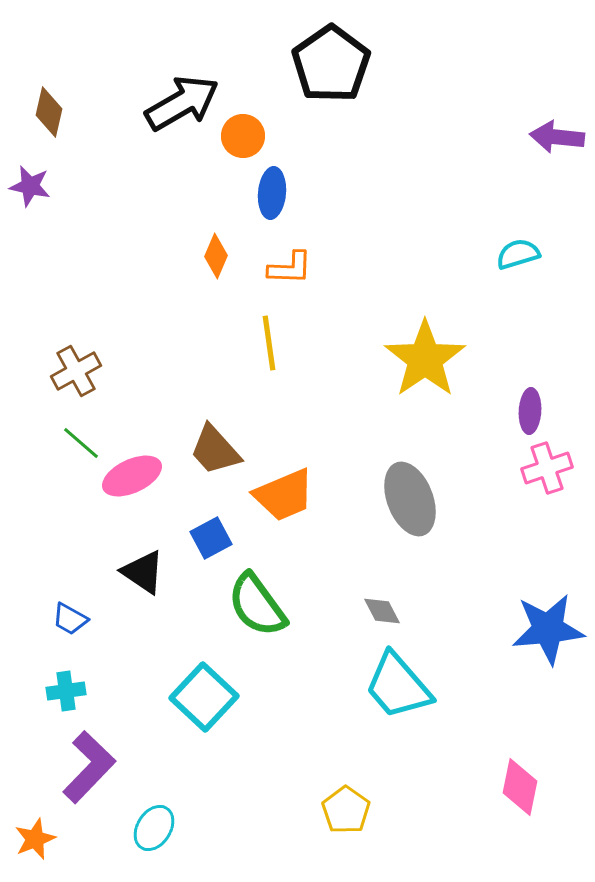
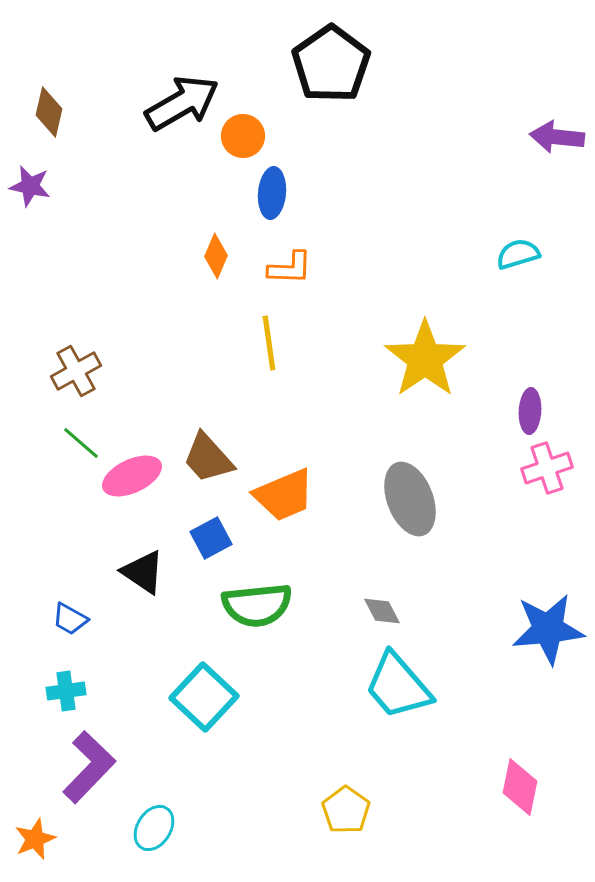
brown trapezoid: moved 7 px left, 8 px down
green semicircle: rotated 60 degrees counterclockwise
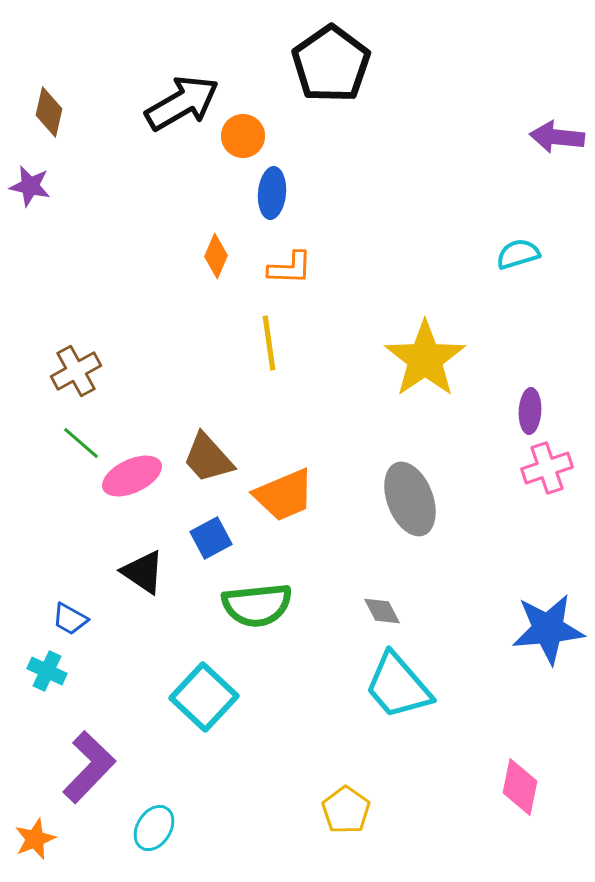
cyan cross: moved 19 px left, 20 px up; rotated 33 degrees clockwise
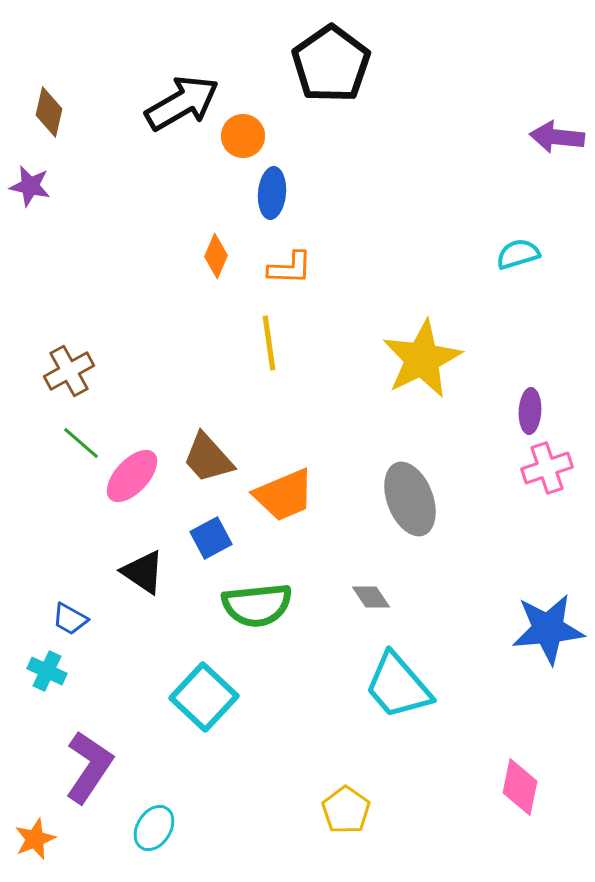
yellow star: moved 3 px left; rotated 8 degrees clockwise
brown cross: moved 7 px left
pink ellipse: rotated 22 degrees counterclockwise
gray diamond: moved 11 px left, 14 px up; rotated 6 degrees counterclockwise
purple L-shape: rotated 10 degrees counterclockwise
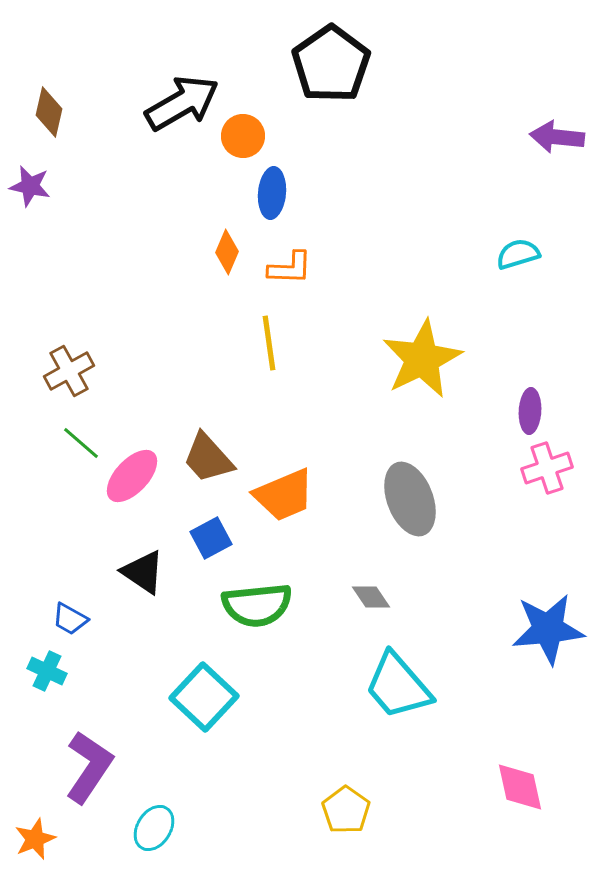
orange diamond: moved 11 px right, 4 px up
pink diamond: rotated 24 degrees counterclockwise
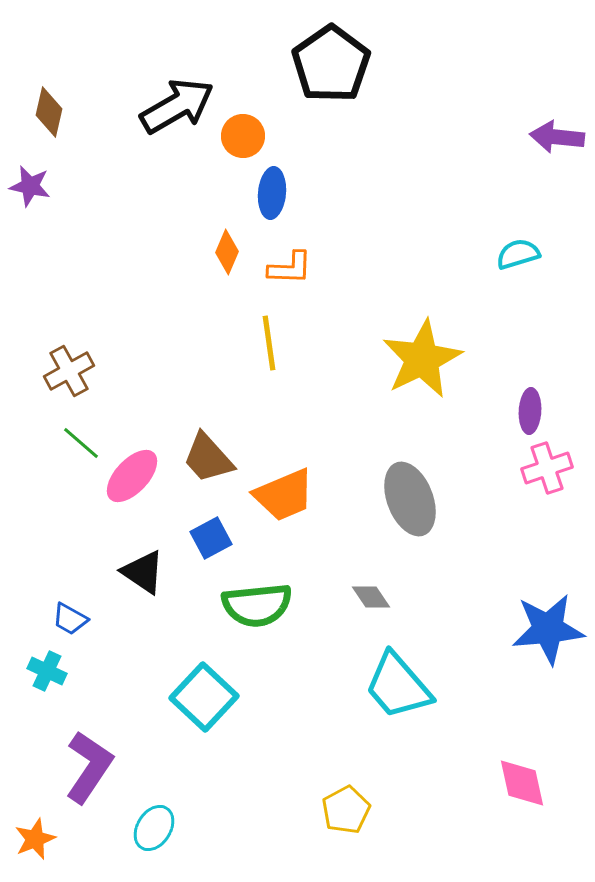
black arrow: moved 5 px left, 3 px down
pink diamond: moved 2 px right, 4 px up
yellow pentagon: rotated 9 degrees clockwise
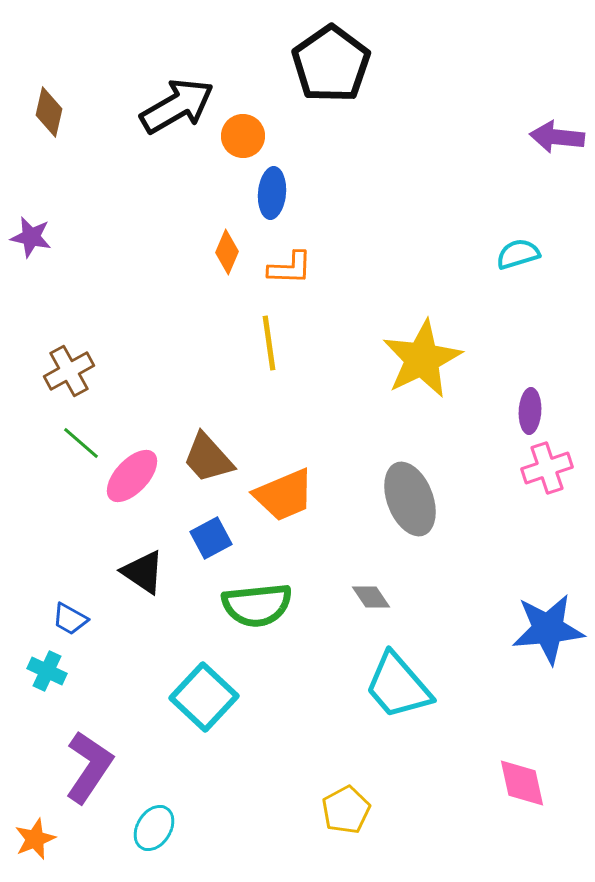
purple star: moved 1 px right, 51 px down
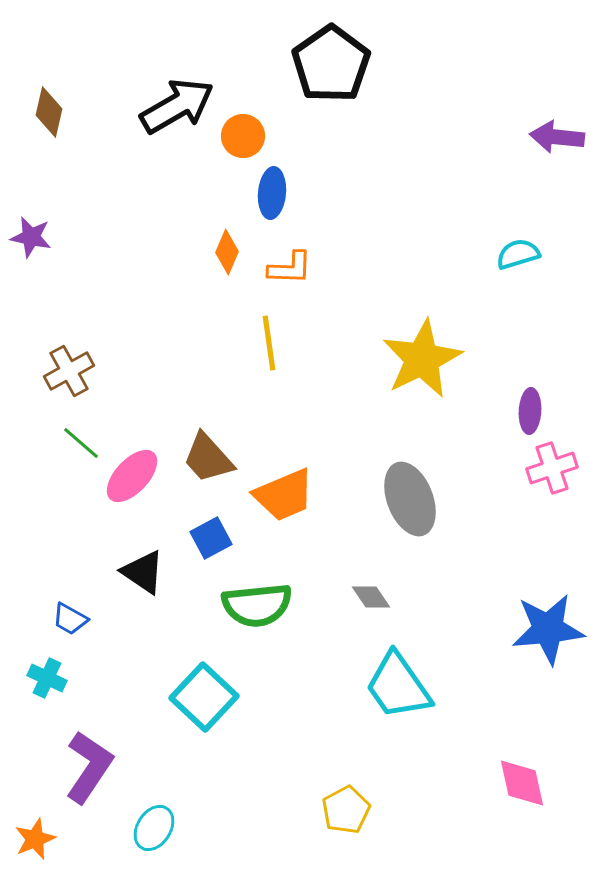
pink cross: moved 5 px right
cyan cross: moved 7 px down
cyan trapezoid: rotated 6 degrees clockwise
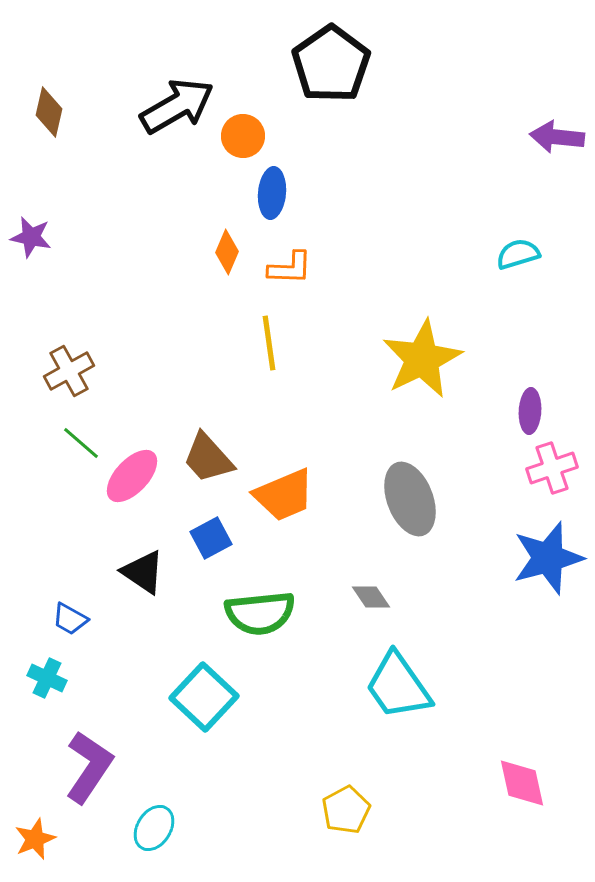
green semicircle: moved 3 px right, 8 px down
blue star: moved 71 px up; rotated 10 degrees counterclockwise
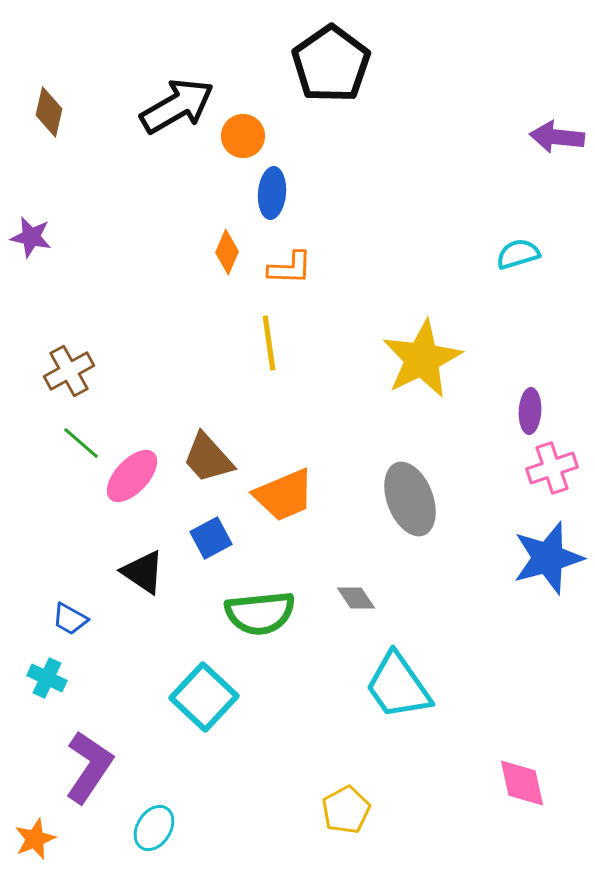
gray diamond: moved 15 px left, 1 px down
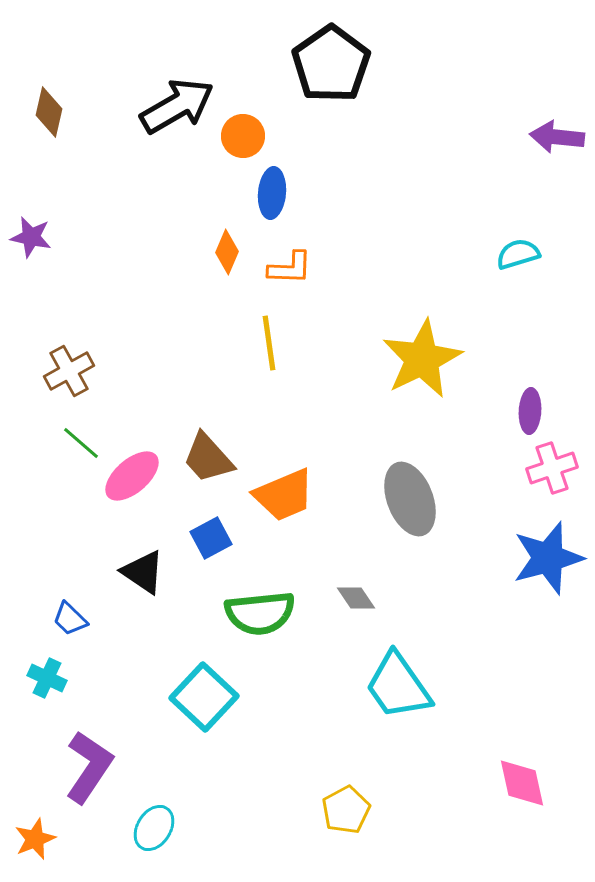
pink ellipse: rotated 6 degrees clockwise
blue trapezoid: rotated 15 degrees clockwise
